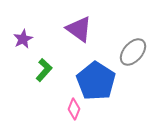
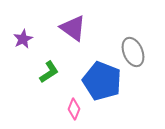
purple triangle: moved 6 px left, 1 px up
gray ellipse: rotated 64 degrees counterclockwise
green L-shape: moved 5 px right, 2 px down; rotated 15 degrees clockwise
blue pentagon: moved 6 px right; rotated 12 degrees counterclockwise
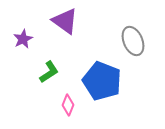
purple triangle: moved 8 px left, 7 px up
gray ellipse: moved 11 px up
pink diamond: moved 6 px left, 4 px up
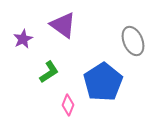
purple triangle: moved 2 px left, 4 px down
blue pentagon: moved 1 px right, 1 px down; rotated 18 degrees clockwise
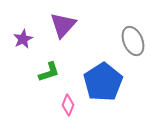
purple triangle: rotated 36 degrees clockwise
green L-shape: rotated 15 degrees clockwise
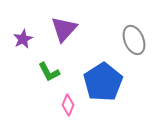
purple triangle: moved 1 px right, 4 px down
gray ellipse: moved 1 px right, 1 px up
green L-shape: rotated 80 degrees clockwise
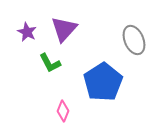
purple star: moved 4 px right, 7 px up; rotated 18 degrees counterclockwise
green L-shape: moved 1 px right, 9 px up
pink diamond: moved 5 px left, 6 px down
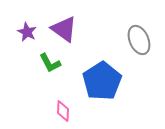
purple triangle: rotated 36 degrees counterclockwise
gray ellipse: moved 5 px right
blue pentagon: moved 1 px left, 1 px up
pink diamond: rotated 20 degrees counterclockwise
